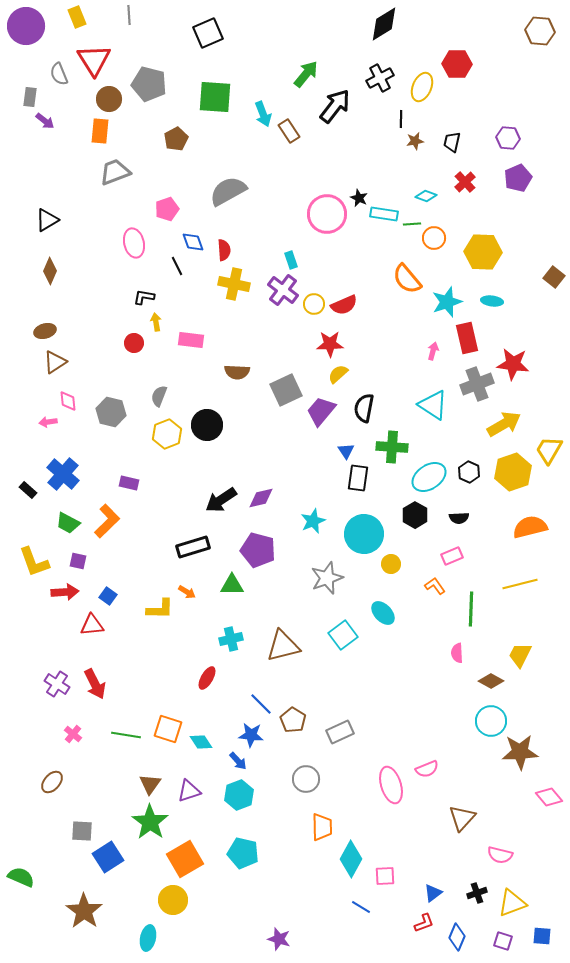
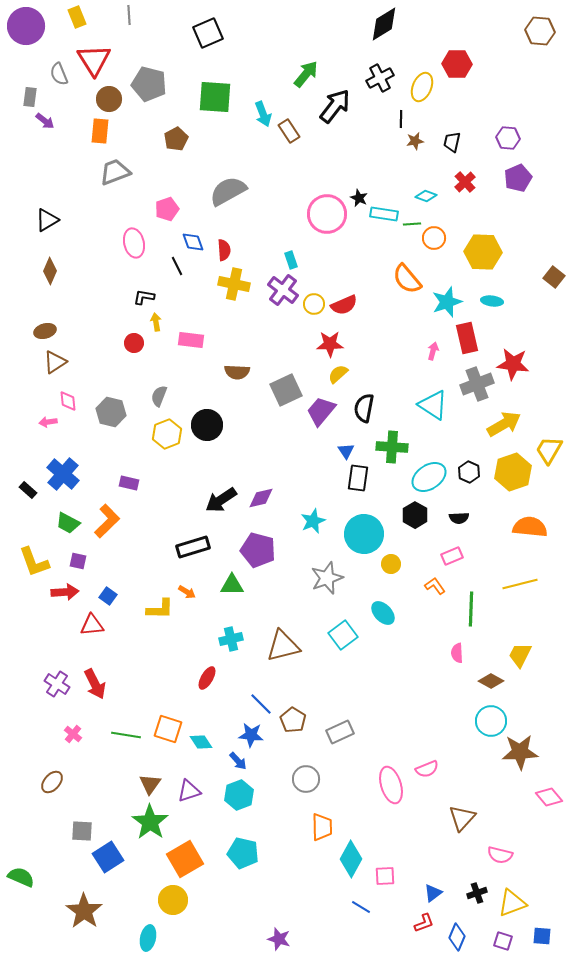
orange semicircle at (530, 527): rotated 20 degrees clockwise
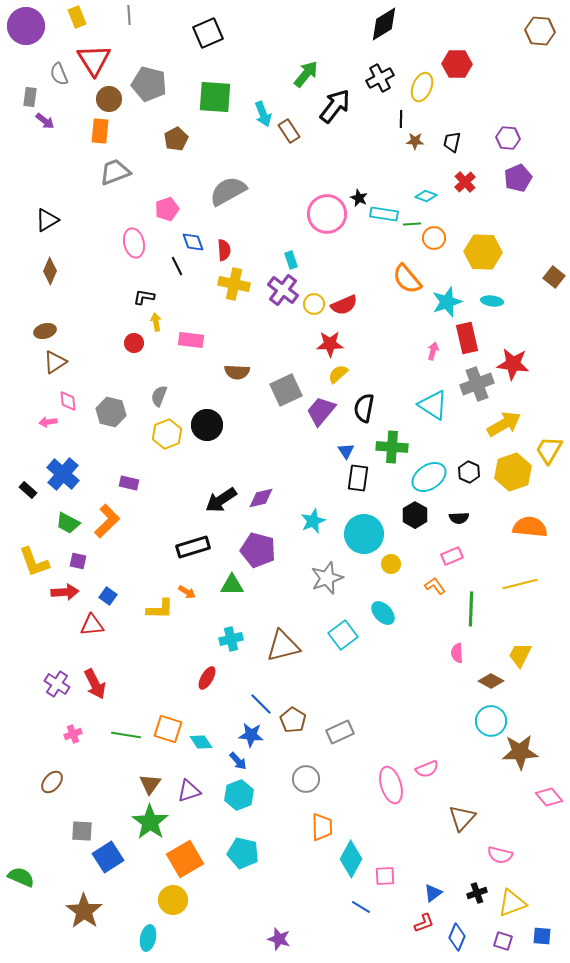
brown star at (415, 141): rotated 12 degrees clockwise
pink cross at (73, 734): rotated 30 degrees clockwise
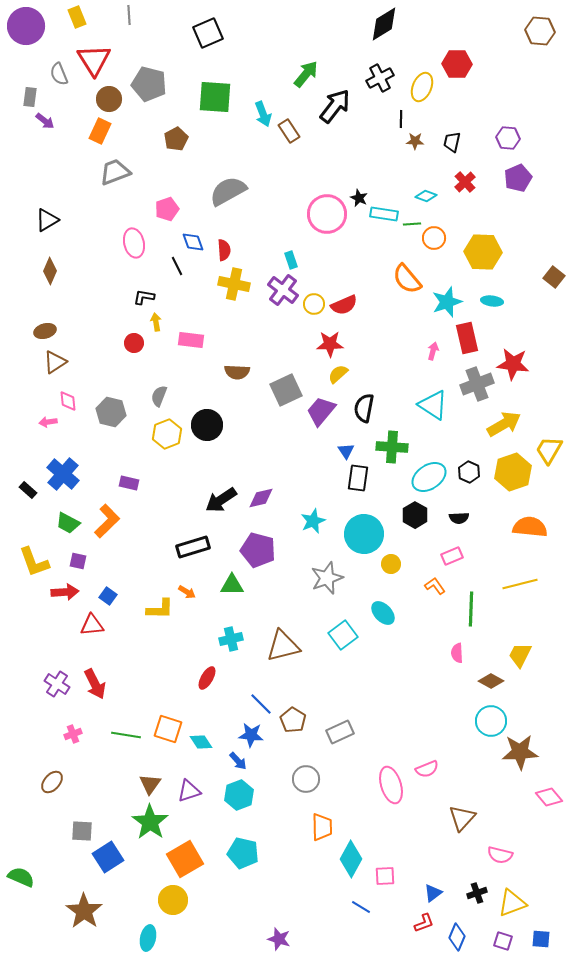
orange rectangle at (100, 131): rotated 20 degrees clockwise
blue square at (542, 936): moved 1 px left, 3 px down
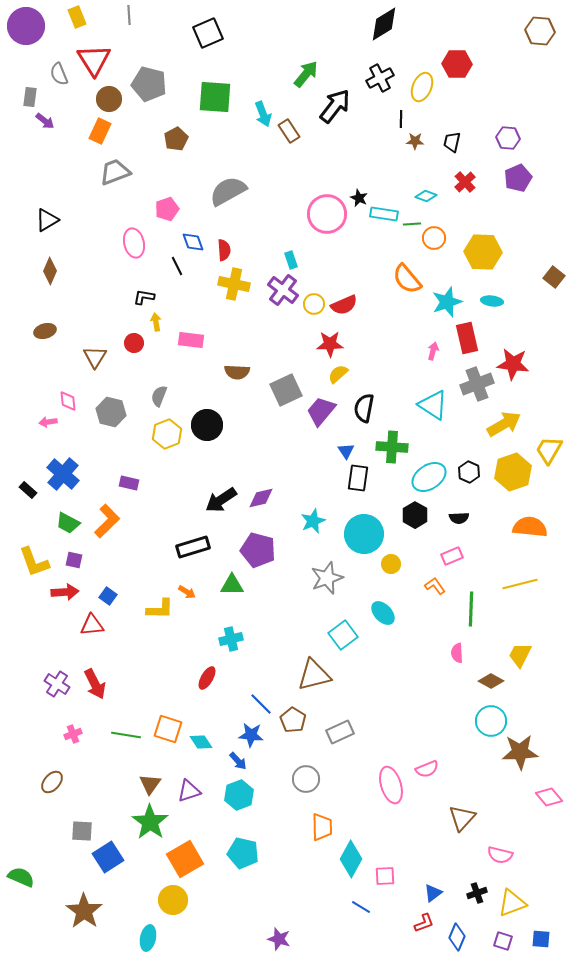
brown triangle at (55, 362): moved 40 px right, 5 px up; rotated 25 degrees counterclockwise
purple square at (78, 561): moved 4 px left, 1 px up
brown triangle at (283, 646): moved 31 px right, 29 px down
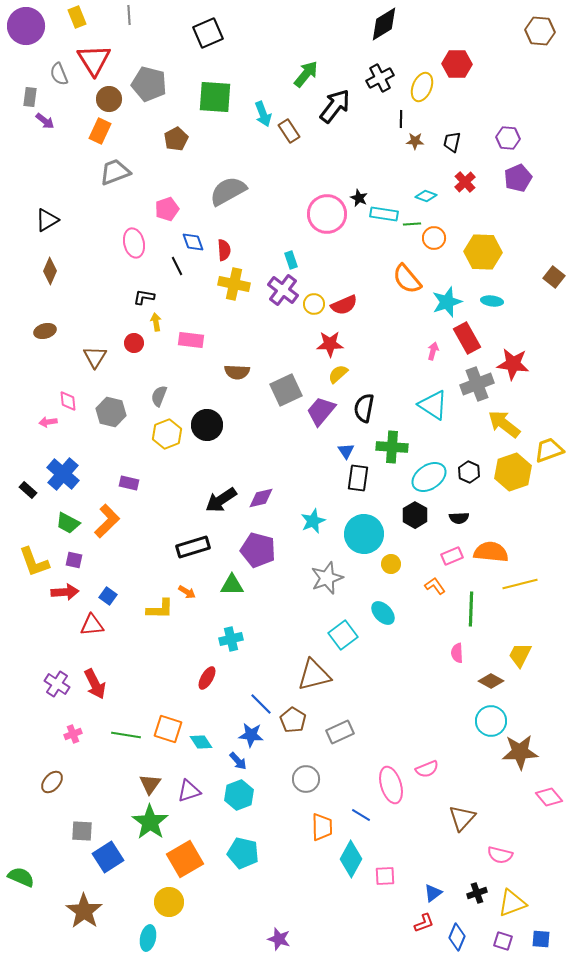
red rectangle at (467, 338): rotated 16 degrees counterclockwise
yellow arrow at (504, 424): rotated 112 degrees counterclockwise
yellow trapezoid at (549, 450): rotated 40 degrees clockwise
orange semicircle at (530, 527): moved 39 px left, 25 px down
yellow circle at (173, 900): moved 4 px left, 2 px down
blue line at (361, 907): moved 92 px up
